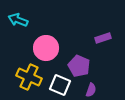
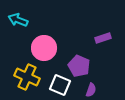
pink circle: moved 2 px left
yellow cross: moved 2 px left
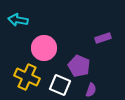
cyan arrow: rotated 12 degrees counterclockwise
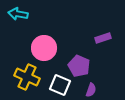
cyan arrow: moved 6 px up
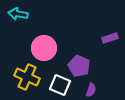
purple rectangle: moved 7 px right
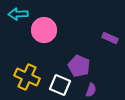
cyan arrow: rotated 12 degrees counterclockwise
purple rectangle: rotated 42 degrees clockwise
pink circle: moved 18 px up
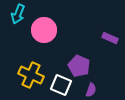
cyan arrow: rotated 66 degrees counterclockwise
yellow cross: moved 4 px right, 2 px up
white square: moved 1 px right
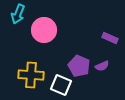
yellow cross: rotated 20 degrees counterclockwise
purple semicircle: moved 11 px right, 24 px up; rotated 48 degrees clockwise
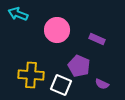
cyan arrow: rotated 90 degrees clockwise
pink circle: moved 13 px right
purple rectangle: moved 13 px left, 1 px down
purple semicircle: moved 18 px down; rotated 48 degrees clockwise
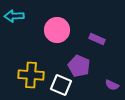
cyan arrow: moved 4 px left, 2 px down; rotated 24 degrees counterclockwise
purple semicircle: moved 10 px right, 1 px down
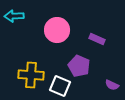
white square: moved 1 px left, 1 px down
